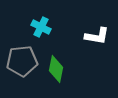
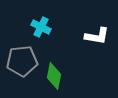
green diamond: moved 2 px left, 7 px down
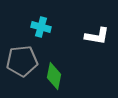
cyan cross: rotated 12 degrees counterclockwise
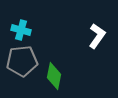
cyan cross: moved 20 px left, 3 px down
white L-shape: rotated 65 degrees counterclockwise
